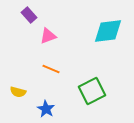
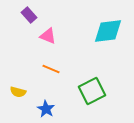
pink triangle: rotated 42 degrees clockwise
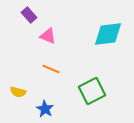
cyan diamond: moved 3 px down
blue star: moved 1 px left
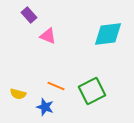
orange line: moved 5 px right, 17 px down
yellow semicircle: moved 2 px down
blue star: moved 2 px up; rotated 12 degrees counterclockwise
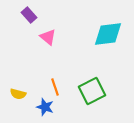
pink triangle: moved 1 px down; rotated 18 degrees clockwise
orange line: moved 1 px left, 1 px down; rotated 48 degrees clockwise
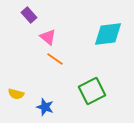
orange line: moved 28 px up; rotated 36 degrees counterclockwise
yellow semicircle: moved 2 px left
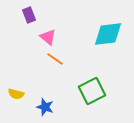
purple rectangle: rotated 21 degrees clockwise
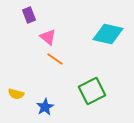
cyan diamond: rotated 20 degrees clockwise
blue star: rotated 24 degrees clockwise
